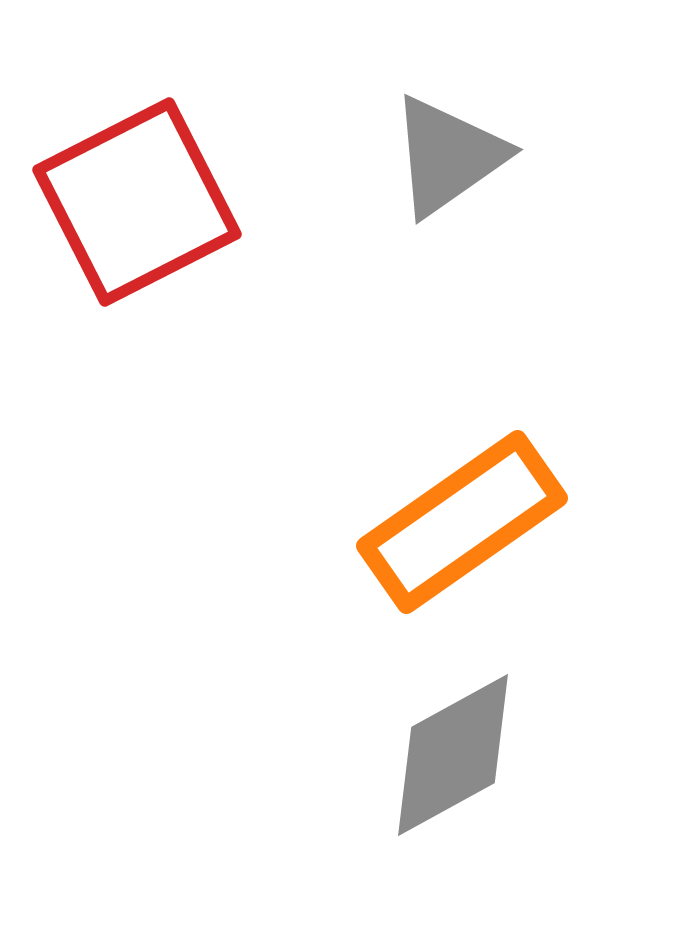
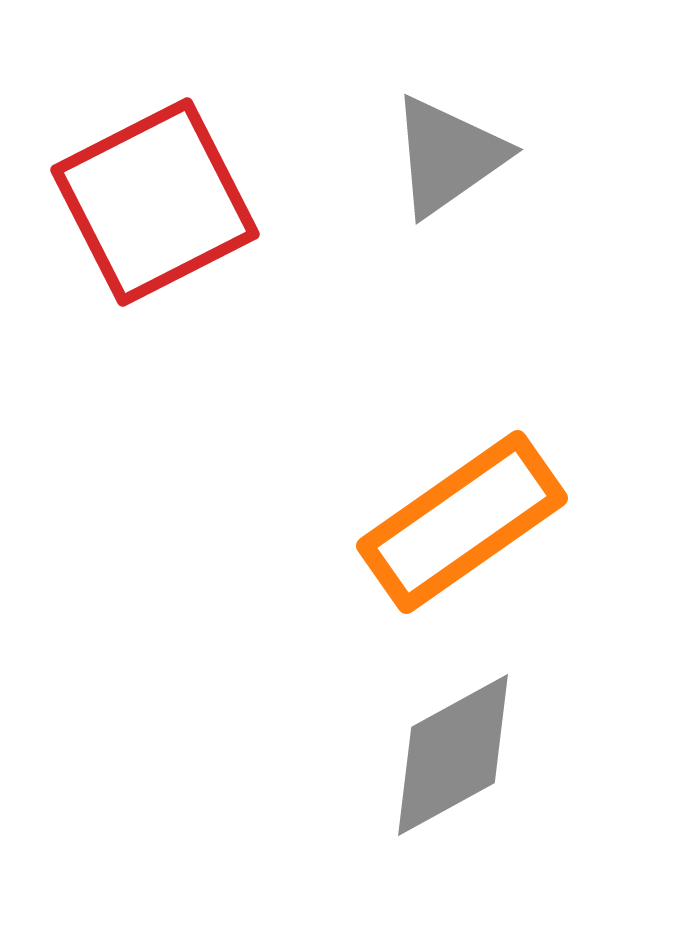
red square: moved 18 px right
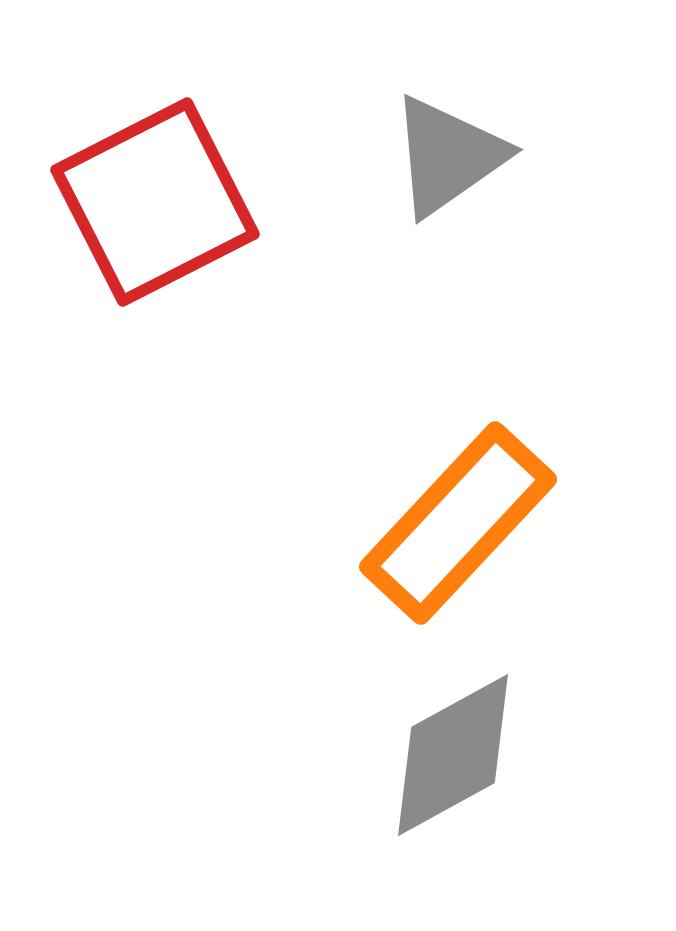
orange rectangle: moved 4 px left, 1 px down; rotated 12 degrees counterclockwise
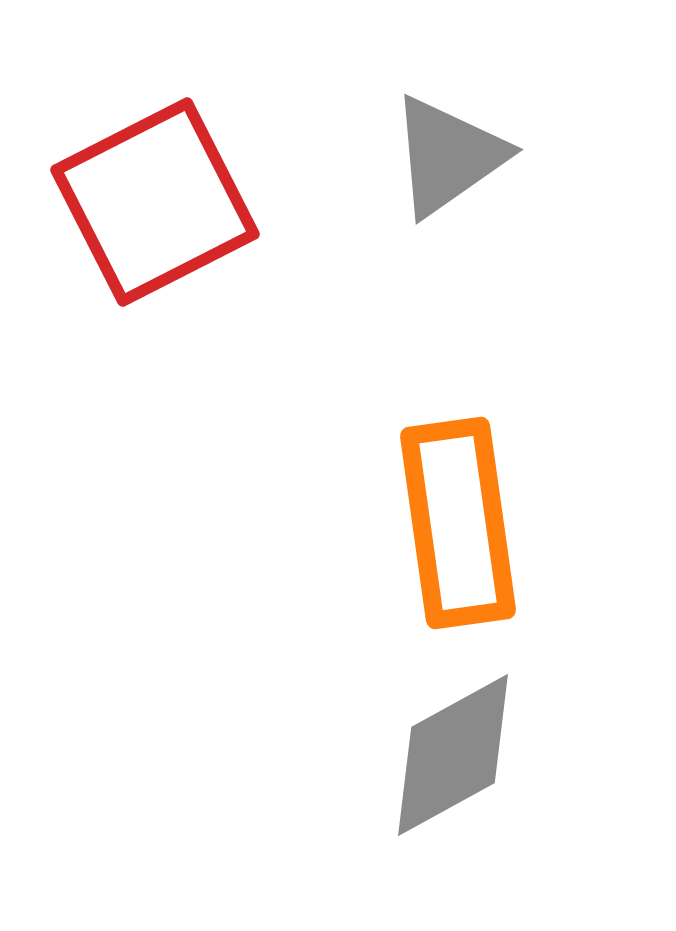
orange rectangle: rotated 51 degrees counterclockwise
